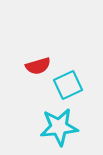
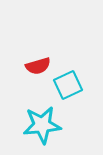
cyan star: moved 17 px left, 2 px up
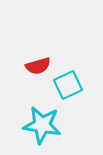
cyan star: rotated 15 degrees clockwise
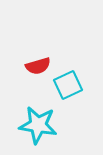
cyan star: moved 4 px left
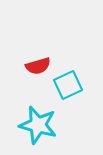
cyan star: rotated 6 degrees clockwise
